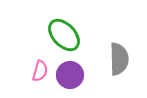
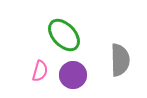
gray semicircle: moved 1 px right, 1 px down
purple circle: moved 3 px right
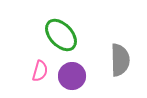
green ellipse: moved 3 px left
purple circle: moved 1 px left, 1 px down
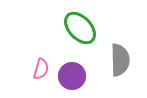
green ellipse: moved 19 px right, 7 px up
pink semicircle: moved 1 px right, 2 px up
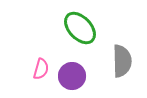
gray semicircle: moved 2 px right, 1 px down
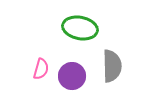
green ellipse: rotated 36 degrees counterclockwise
gray semicircle: moved 10 px left, 5 px down
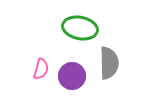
gray semicircle: moved 3 px left, 3 px up
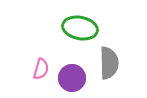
purple circle: moved 2 px down
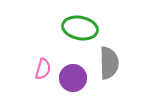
pink semicircle: moved 2 px right
purple circle: moved 1 px right
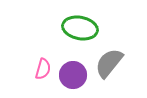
gray semicircle: rotated 140 degrees counterclockwise
purple circle: moved 3 px up
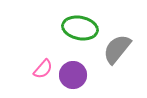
gray semicircle: moved 8 px right, 14 px up
pink semicircle: rotated 25 degrees clockwise
